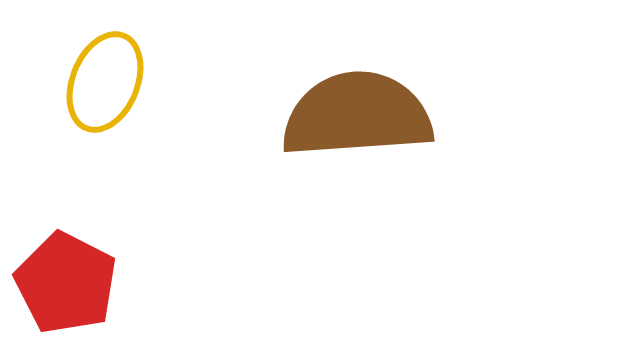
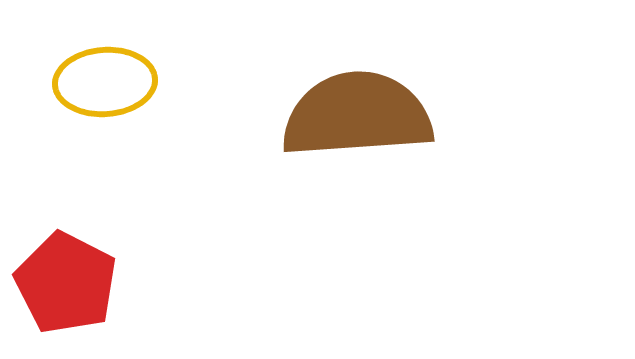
yellow ellipse: rotated 64 degrees clockwise
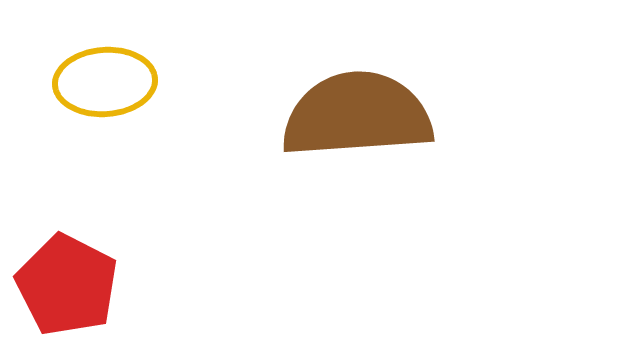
red pentagon: moved 1 px right, 2 px down
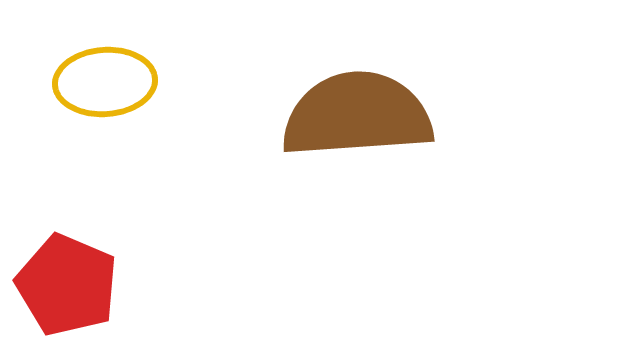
red pentagon: rotated 4 degrees counterclockwise
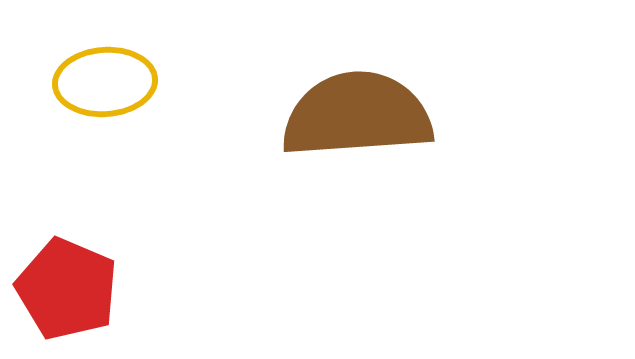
red pentagon: moved 4 px down
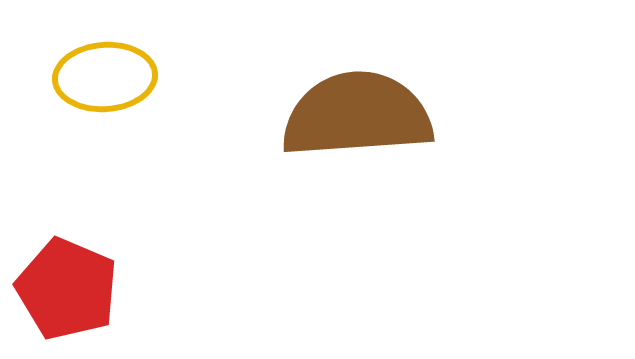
yellow ellipse: moved 5 px up
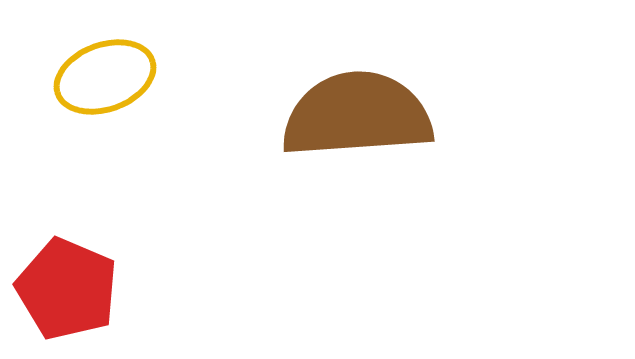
yellow ellipse: rotated 16 degrees counterclockwise
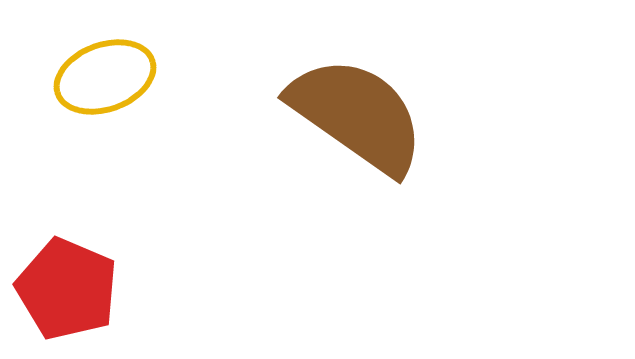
brown semicircle: rotated 39 degrees clockwise
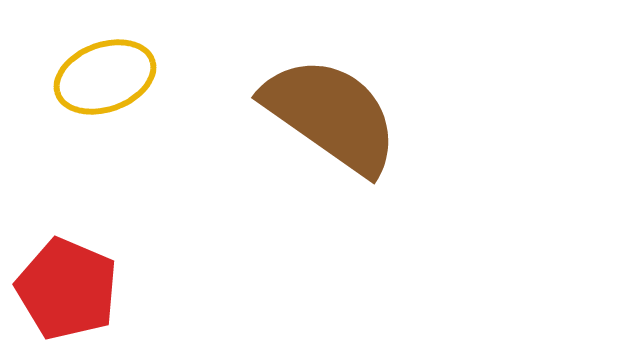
brown semicircle: moved 26 px left
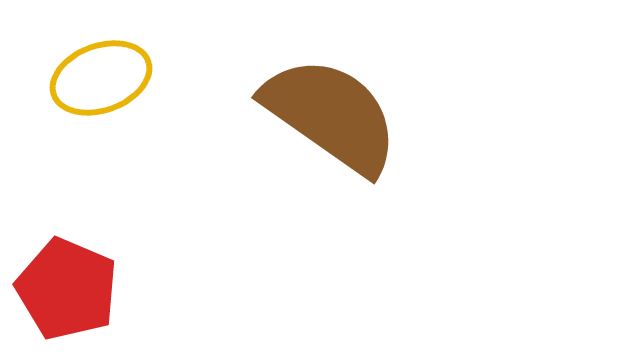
yellow ellipse: moved 4 px left, 1 px down
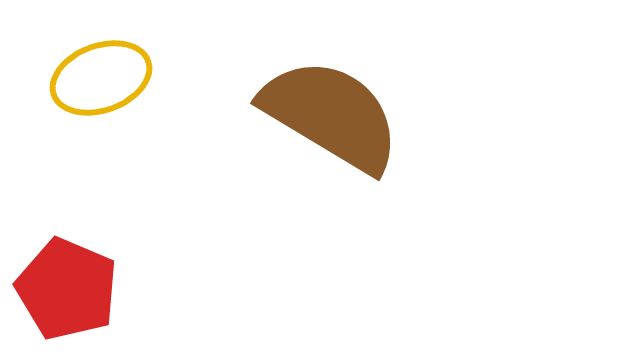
brown semicircle: rotated 4 degrees counterclockwise
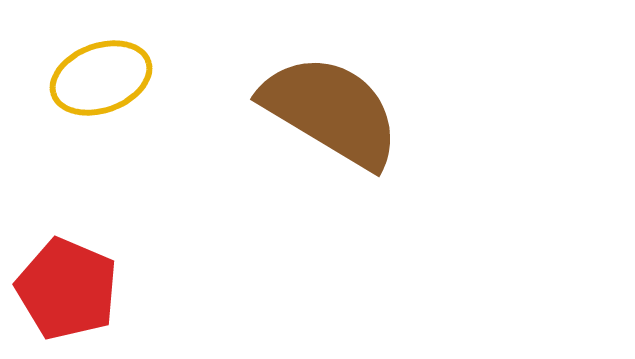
brown semicircle: moved 4 px up
